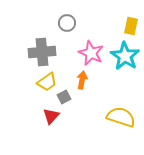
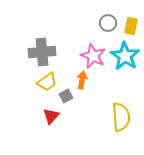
gray circle: moved 41 px right
pink star: moved 2 px right, 3 px down
gray square: moved 2 px right, 1 px up
yellow semicircle: rotated 68 degrees clockwise
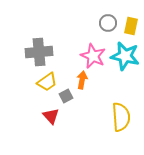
gray cross: moved 3 px left
cyan star: rotated 20 degrees counterclockwise
red triangle: rotated 24 degrees counterclockwise
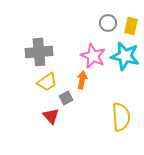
gray square: moved 2 px down
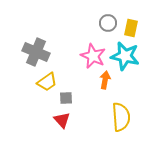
yellow rectangle: moved 2 px down
gray cross: moved 3 px left; rotated 28 degrees clockwise
orange arrow: moved 23 px right
gray square: rotated 24 degrees clockwise
red triangle: moved 11 px right, 4 px down
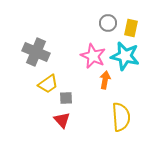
yellow trapezoid: moved 1 px right, 2 px down
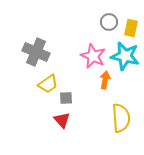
gray circle: moved 1 px right, 1 px up
yellow semicircle: moved 1 px down
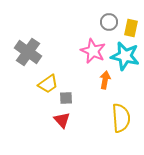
gray cross: moved 8 px left; rotated 12 degrees clockwise
pink star: moved 5 px up
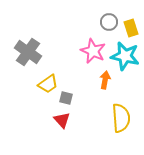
yellow rectangle: rotated 30 degrees counterclockwise
gray square: rotated 16 degrees clockwise
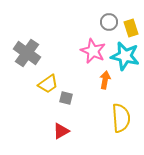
gray cross: moved 1 px left, 1 px down
red triangle: moved 1 px left, 11 px down; rotated 42 degrees clockwise
